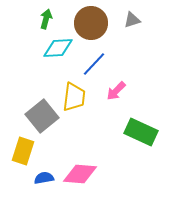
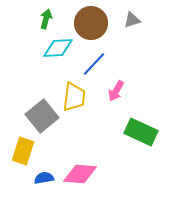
pink arrow: rotated 15 degrees counterclockwise
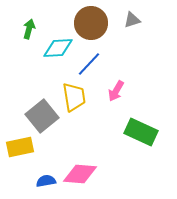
green arrow: moved 17 px left, 10 px down
blue line: moved 5 px left
yellow trapezoid: rotated 16 degrees counterclockwise
yellow rectangle: moved 3 px left, 4 px up; rotated 60 degrees clockwise
blue semicircle: moved 2 px right, 3 px down
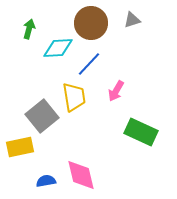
pink diamond: moved 1 px right, 1 px down; rotated 72 degrees clockwise
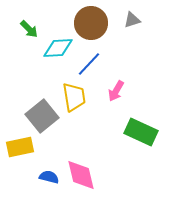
green arrow: rotated 120 degrees clockwise
blue semicircle: moved 3 px right, 4 px up; rotated 24 degrees clockwise
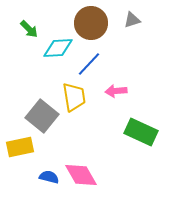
pink arrow: rotated 55 degrees clockwise
gray square: rotated 12 degrees counterclockwise
pink diamond: rotated 16 degrees counterclockwise
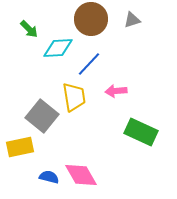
brown circle: moved 4 px up
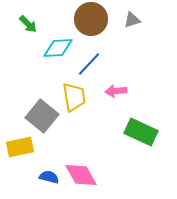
green arrow: moved 1 px left, 5 px up
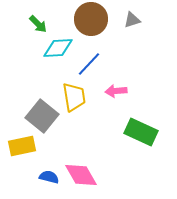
green arrow: moved 10 px right
yellow rectangle: moved 2 px right, 1 px up
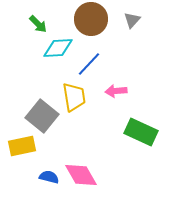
gray triangle: rotated 30 degrees counterclockwise
